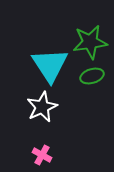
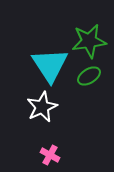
green star: moved 1 px left, 1 px up
green ellipse: moved 3 px left; rotated 15 degrees counterclockwise
pink cross: moved 8 px right
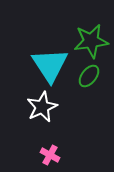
green star: moved 2 px right
green ellipse: rotated 20 degrees counterclockwise
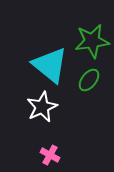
green star: moved 1 px right
cyan triangle: rotated 18 degrees counterclockwise
green ellipse: moved 4 px down
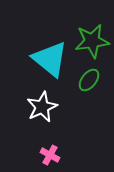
cyan triangle: moved 6 px up
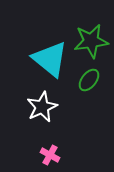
green star: moved 1 px left
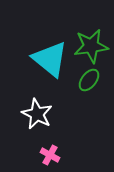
green star: moved 5 px down
white star: moved 5 px left, 7 px down; rotated 20 degrees counterclockwise
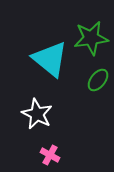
green star: moved 8 px up
green ellipse: moved 9 px right
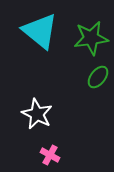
cyan triangle: moved 10 px left, 28 px up
green ellipse: moved 3 px up
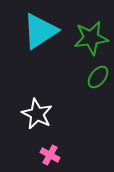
cyan triangle: rotated 48 degrees clockwise
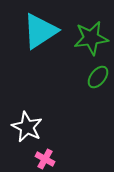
white star: moved 10 px left, 13 px down
pink cross: moved 5 px left, 4 px down
